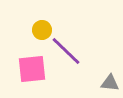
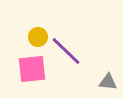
yellow circle: moved 4 px left, 7 px down
gray triangle: moved 2 px left, 1 px up
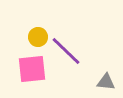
gray triangle: moved 2 px left
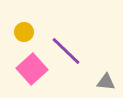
yellow circle: moved 14 px left, 5 px up
pink square: rotated 36 degrees counterclockwise
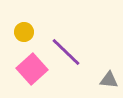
purple line: moved 1 px down
gray triangle: moved 3 px right, 2 px up
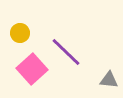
yellow circle: moved 4 px left, 1 px down
